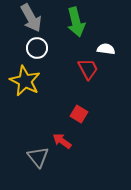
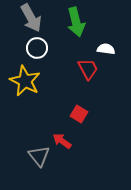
gray triangle: moved 1 px right, 1 px up
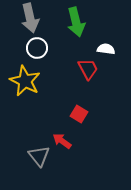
gray arrow: moved 1 px left; rotated 16 degrees clockwise
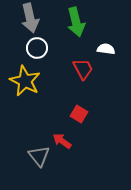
red trapezoid: moved 5 px left
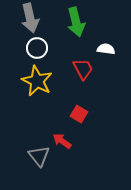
yellow star: moved 12 px right
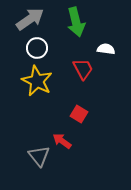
gray arrow: moved 1 px down; rotated 112 degrees counterclockwise
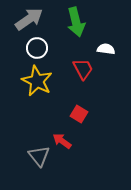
gray arrow: moved 1 px left
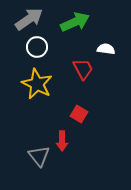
green arrow: moved 1 px left; rotated 100 degrees counterclockwise
white circle: moved 1 px up
yellow star: moved 3 px down
red arrow: rotated 126 degrees counterclockwise
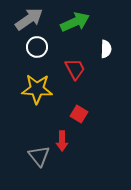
white semicircle: rotated 84 degrees clockwise
red trapezoid: moved 8 px left
yellow star: moved 5 px down; rotated 24 degrees counterclockwise
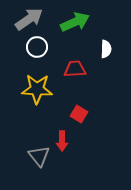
red trapezoid: rotated 65 degrees counterclockwise
